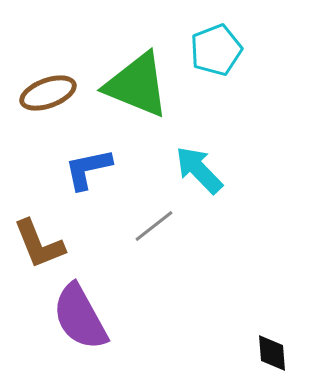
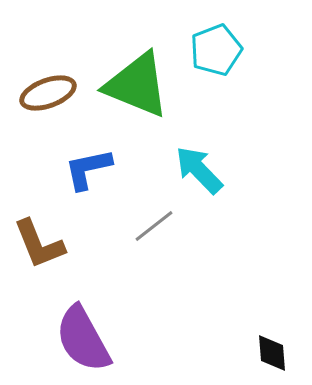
purple semicircle: moved 3 px right, 22 px down
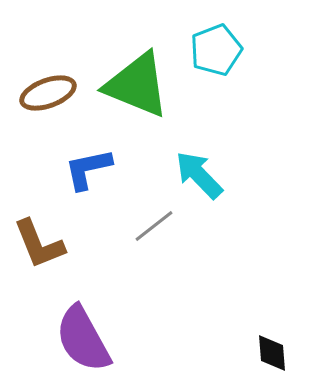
cyan arrow: moved 5 px down
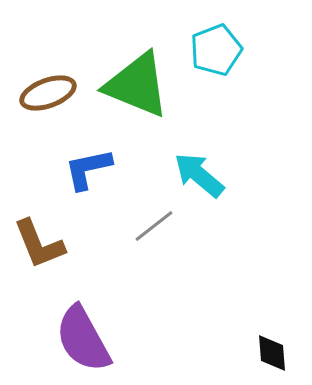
cyan arrow: rotated 6 degrees counterclockwise
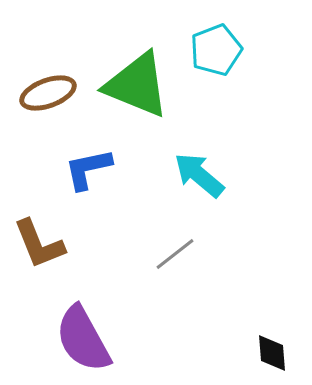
gray line: moved 21 px right, 28 px down
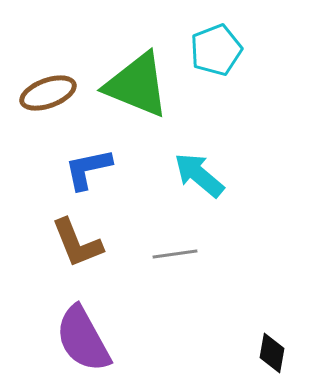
brown L-shape: moved 38 px right, 1 px up
gray line: rotated 30 degrees clockwise
black diamond: rotated 15 degrees clockwise
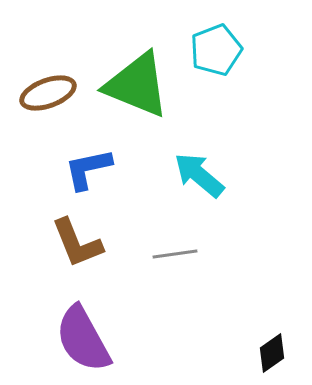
black diamond: rotated 45 degrees clockwise
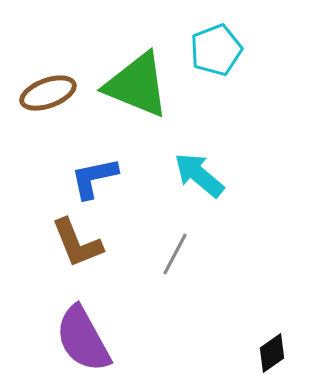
blue L-shape: moved 6 px right, 9 px down
gray line: rotated 54 degrees counterclockwise
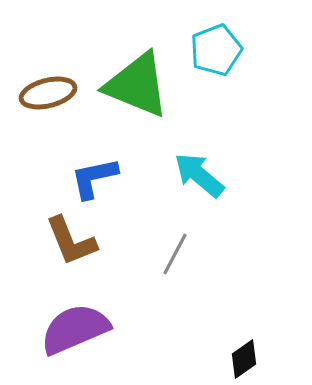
brown ellipse: rotated 6 degrees clockwise
brown L-shape: moved 6 px left, 2 px up
purple semicircle: moved 8 px left, 10 px up; rotated 96 degrees clockwise
black diamond: moved 28 px left, 6 px down
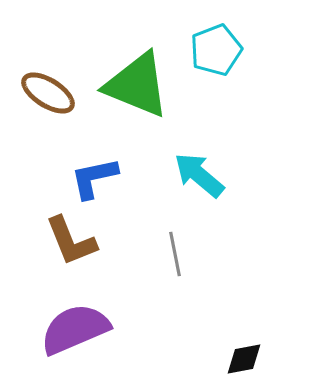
brown ellipse: rotated 46 degrees clockwise
gray line: rotated 39 degrees counterclockwise
black diamond: rotated 24 degrees clockwise
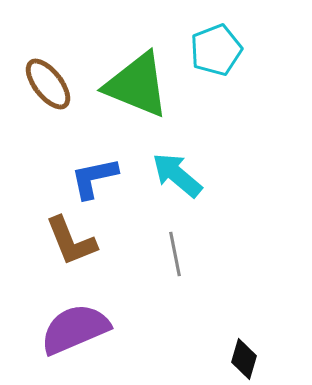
brown ellipse: moved 9 px up; rotated 20 degrees clockwise
cyan arrow: moved 22 px left
black diamond: rotated 63 degrees counterclockwise
